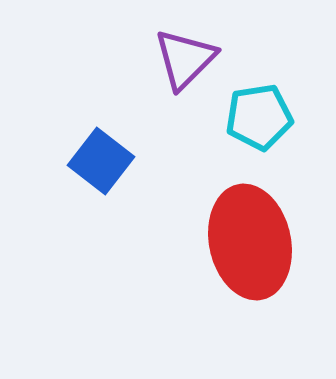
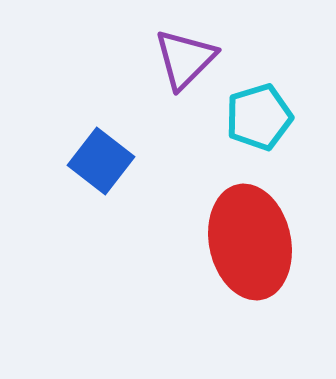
cyan pentagon: rotated 8 degrees counterclockwise
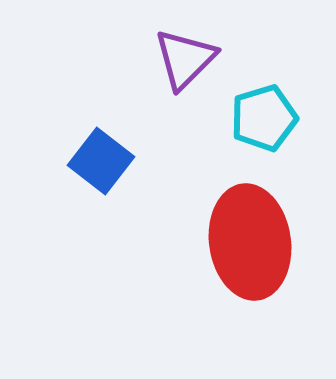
cyan pentagon: moved 5 px right, 1 px down
red ellipse: rotated 4 degrees clockwise
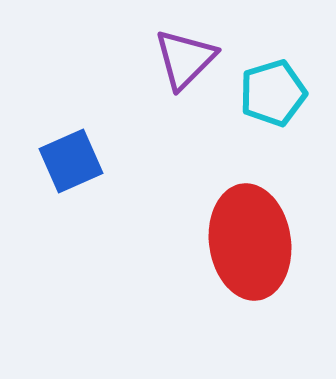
cyan pentagon: moved 9 px right, 25 px up
blue square: moved 30 px left; rotated 28 degrees clockwise
